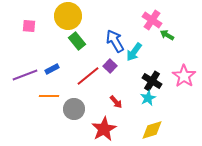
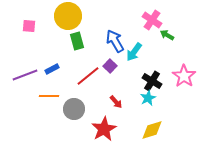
green rectangle: rotated 24 degrees clockwise
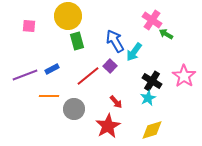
green arrow: moved 1 px left, 1 px up
red star: moved 4 px right, 3 px up
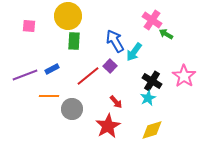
green rectangle: moved 3 px left; rotated 18 degrees clockwise
gray circle: moved 2 px left
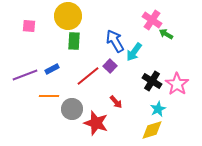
pink star: moved 7 px left, 8 px down
cyan star: moved 10 px right, 11 px down
red star: moved 12 px left, 3 px up; rotated 25 degrees counterclockwise
